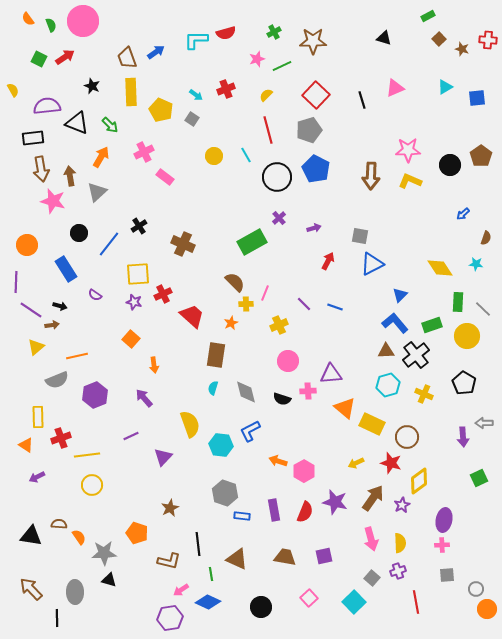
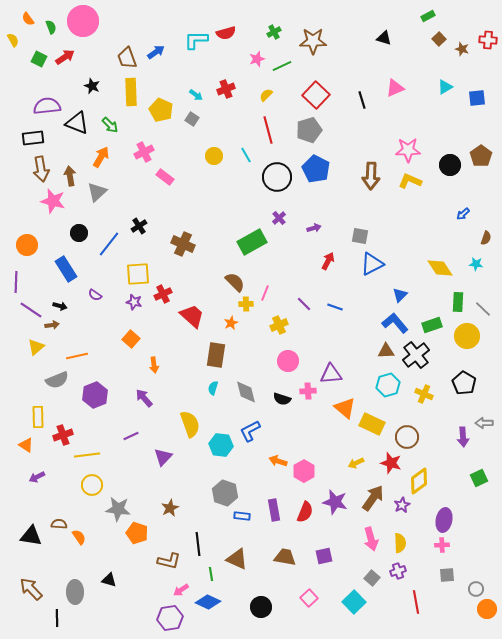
green semicircle at (51, 25): moved 2 px down
yellow semicircle at (13, 90): moved 50 px up
red cross at (61, 438): moved 2 px right, 3 px up
gray star at (104, 553): moved 14 px right, 44 px up; rotated 10 degrees clockwise
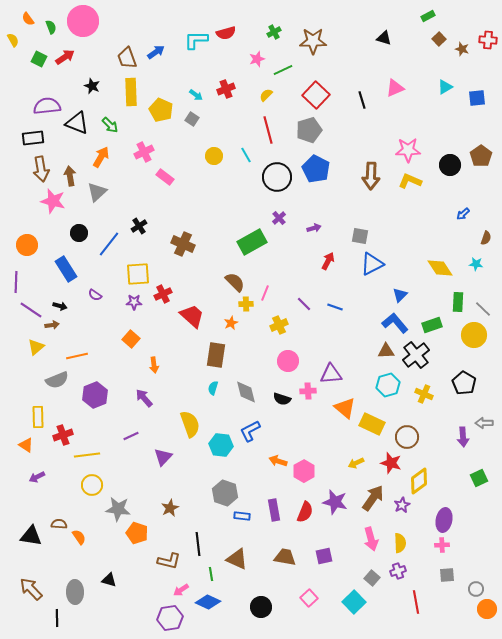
green line at (282, 66): moved 1 px right, 4 px down
purple star at (134, 302): rotated 14 degrees counterclockwise
yellow circle at (467, 336): moved 7 px right, 1 px up
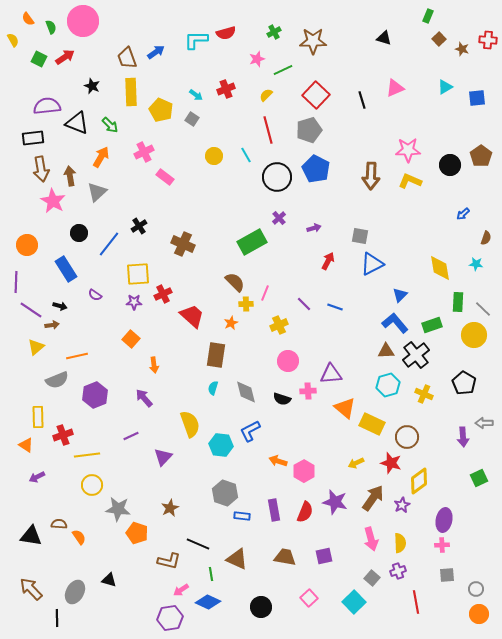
green rectangle at (428, 16): rotated 40 degrees counterclockwise
pink star at (53, 201): rotated 15 degrees clockwise
yellow diamond at (440, 268): rotated 24 degrees clockwise
black line at (198, 544): rotated 60 degrees counterclockwise
gray ellipse at (75, 592): rotated 30 degrees clockwise
orange circle at (487, 609): moved 8 px left, 5 px down
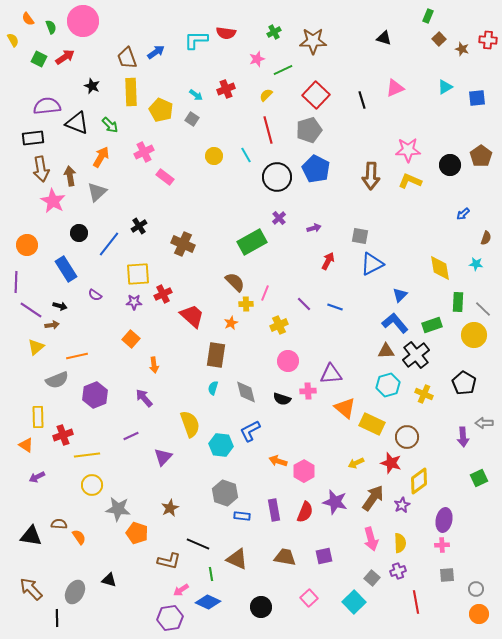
red semicircle at (226, 33): rotated 24 degrees clockwise
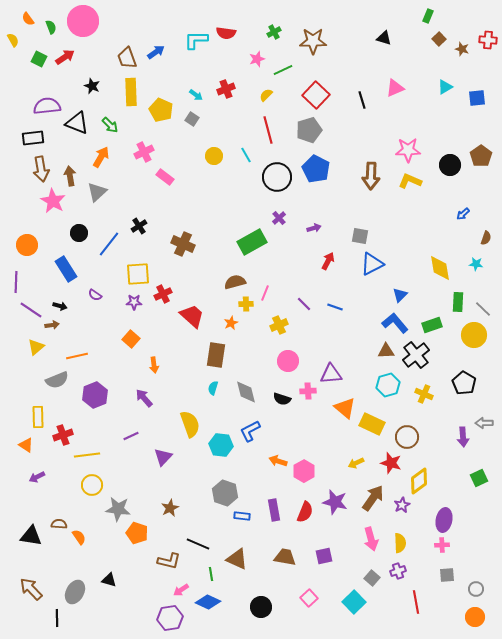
brown semicircle at (235, 282): rotated 60 degrees counterclockwise
orange circle at (479, 614): moved 4 px left, 3 px down
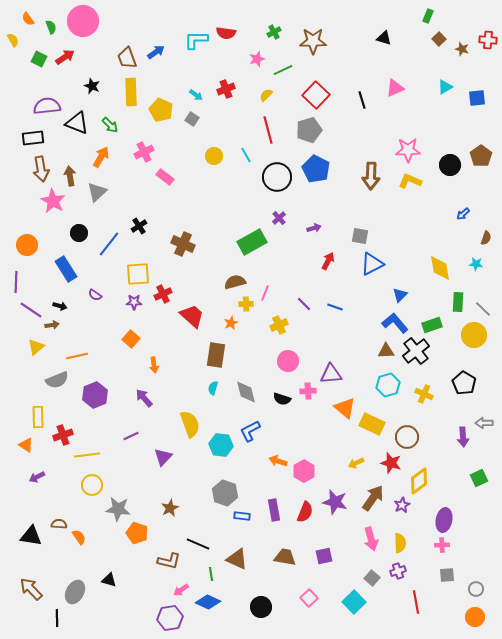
black cross at (416, 355): moved 4 px up
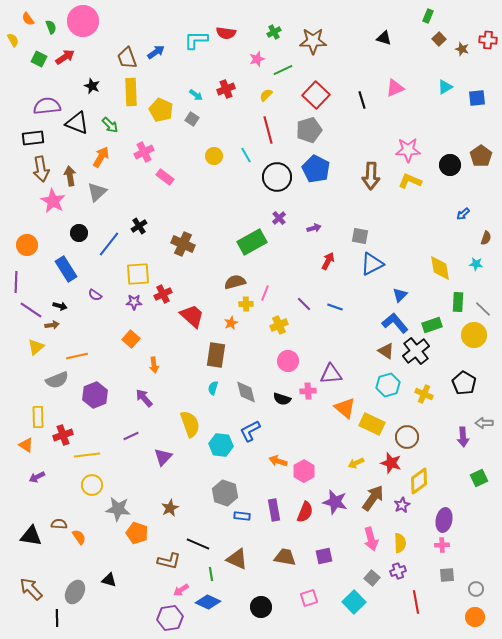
brown triangle at (386, 351): rotated 36 degrees clockwise
pink square at (309, 598): rotated 24 degrees clockwise
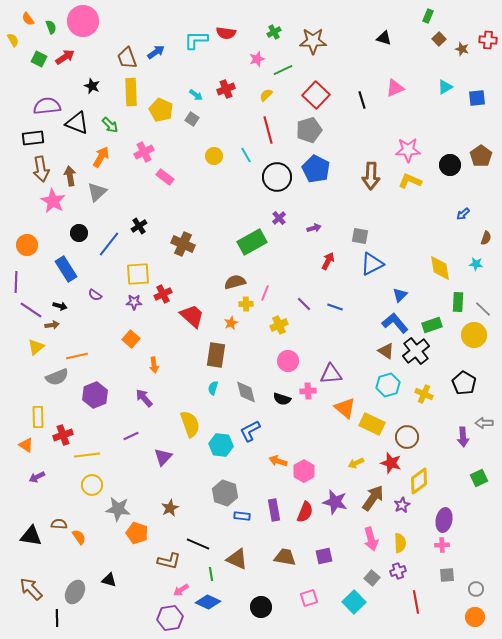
gray semicircle at (57, 380): moved 3 px up
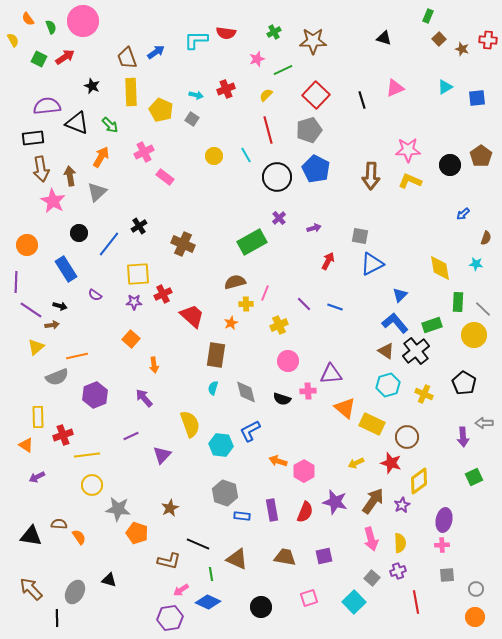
cyan arrow at (196, 95): rotated 24 degrees counterclockwise
purple triangle at (163, 457): moved 1 px left, 2 px up
green square at (479, 478): moved 5 px left, 1 px up
brown arrow at (373, 498): moved 3 px down
purple rectangle at (274, 510): moved 2 px left
